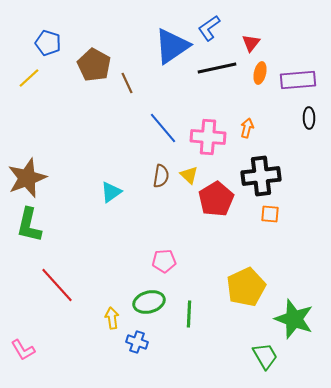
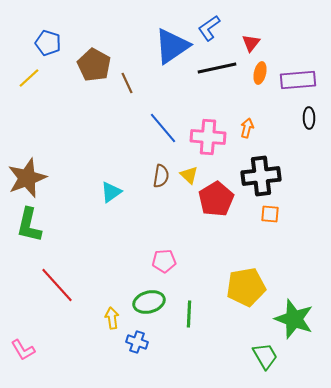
yellow pentagon: rotated 15 degrees clockwise
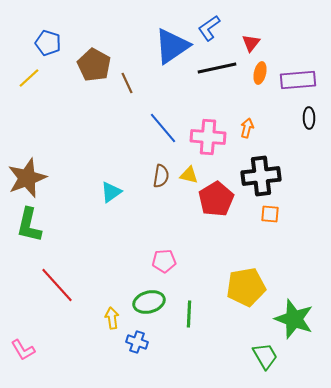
yellow triangle: rotated 30 degrees counterclockwise
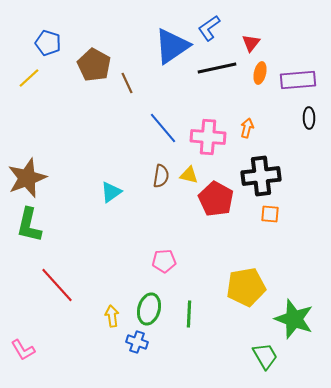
red pentagon: rotated 12 degrees counterclockwise
green ellipse: moved 7 px down; rotated 60 degrees counterclockwise
yellow arrow: moved 2 px up
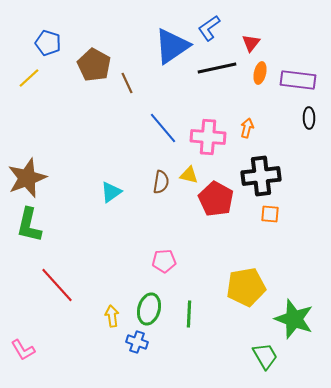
purple rectangle: rotated 12 degrees clockwise
brown semicircle: moved 6 px down
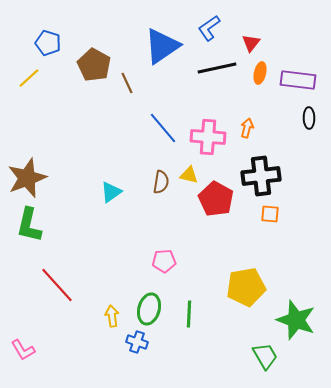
blue triangle: moved 10 px left
green star: moved 2 px right, 1 px down
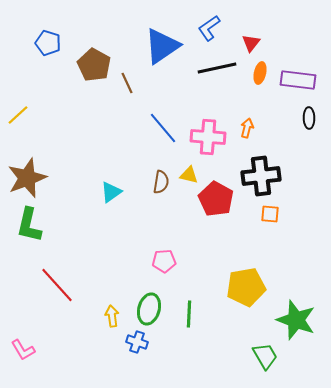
yellow line: moved 11 px left, 37 px down
